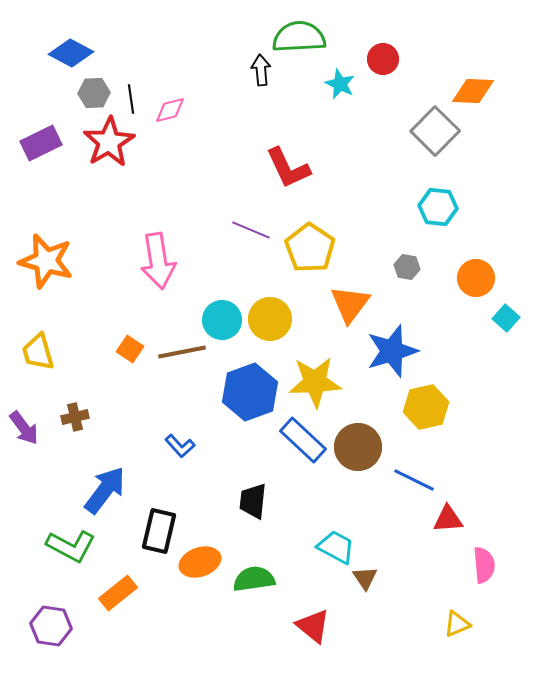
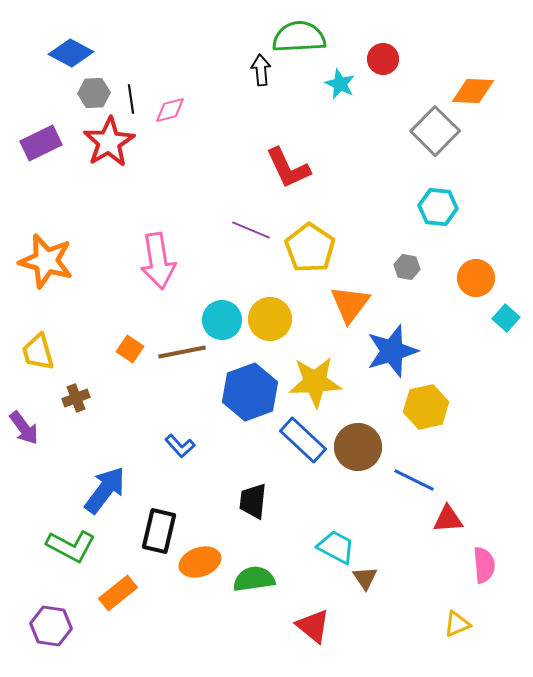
brown cross at (75, 417): moved 1 px right, 19 px up; rotated 8 degrees counterclockwise
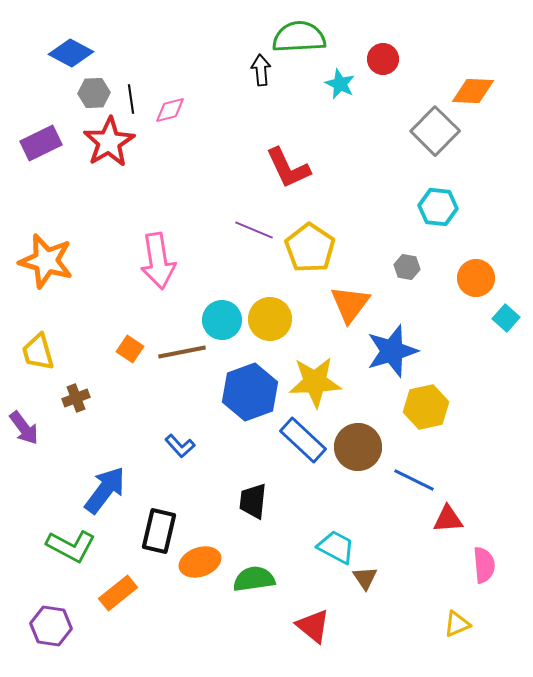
purple line at (251, 230): moved 3 px right
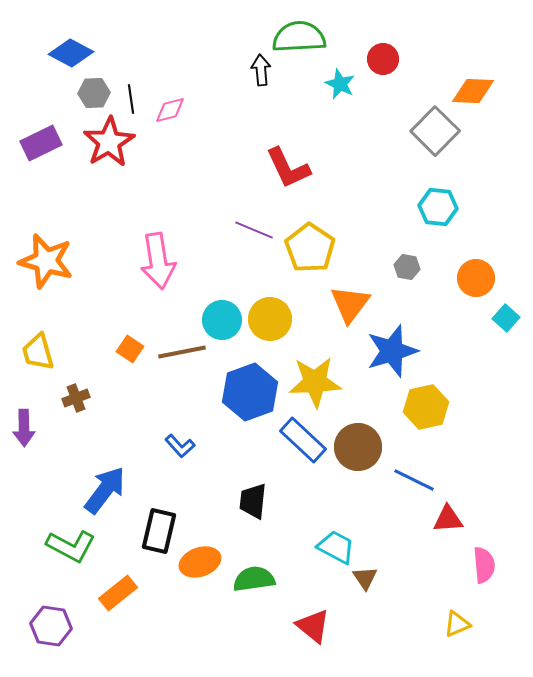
purple arrow at (24, 428): rotated 36 degrees clockwise
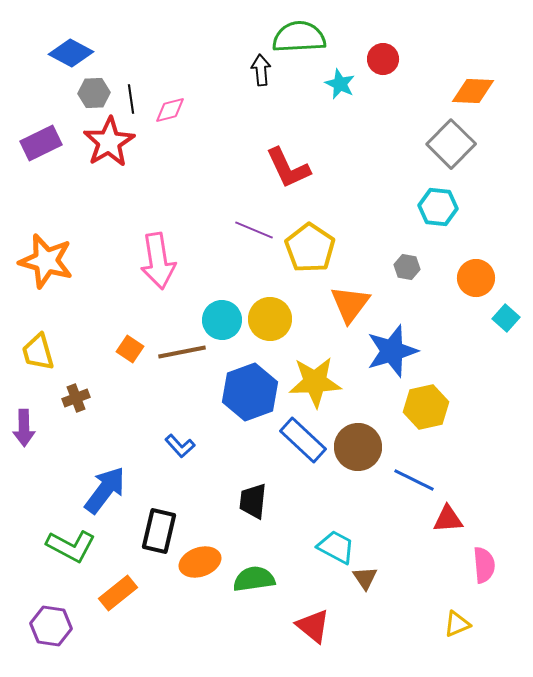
gray square at (435, 131): moved 16 px right, 13 px down
